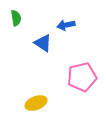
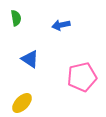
blue arrow: moved 5 px left
blue triangle: moved 13 px left, 16 px down
yellow ellipse: moved 14 px left; rotated 25 degrees counterclockwise
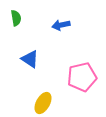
yellow ellipse: moved 21 px right; rotated 15 degrees counterclockwise
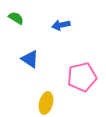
green semicircle: rotated 49 degrees counterclockwise
yellow ellipse: moved 3 px right; rotated 15 degrees counterclockwise
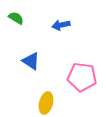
blue triangle: moved 1 px right, 2 px down
pink pentagon: rotated 20 degrees clockwise
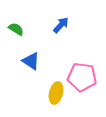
green semicircle: moved 11 px down
blue arrow: rotated 144 degrees clockwise
yellow ellipse: moved 10 px right, 10 px up
